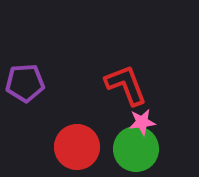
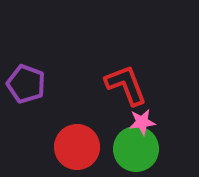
purple pentagon: moved 1 px right, 1 px down; rotated 24 degrees clockwise
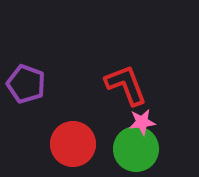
red circle: moved 4 px left, 3 px up
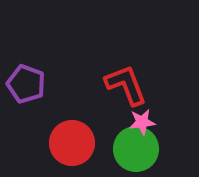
red circle: moved 1 px left, 1 px up
